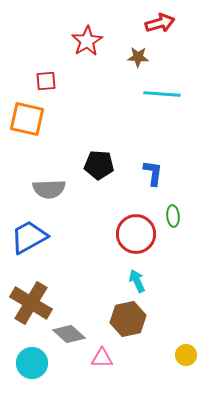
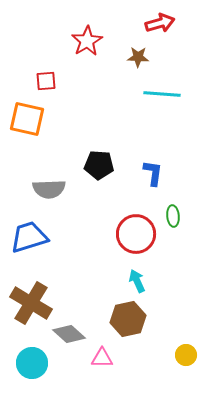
blue trapezoid: rotated 12 degrees clockwise
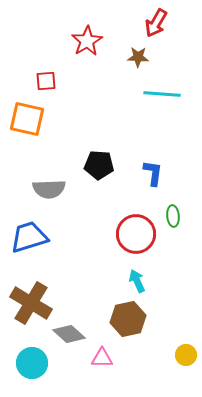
red arrow: moved 4 px left; rotated 136 degrees clockwise
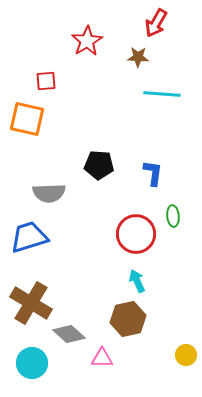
gray semicircle: moved 4 px down
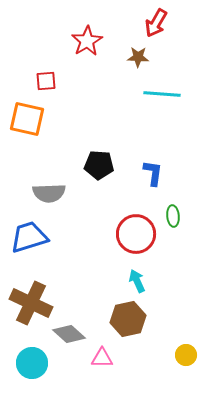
brown cross: rotated 6 degrees counterclockwise
